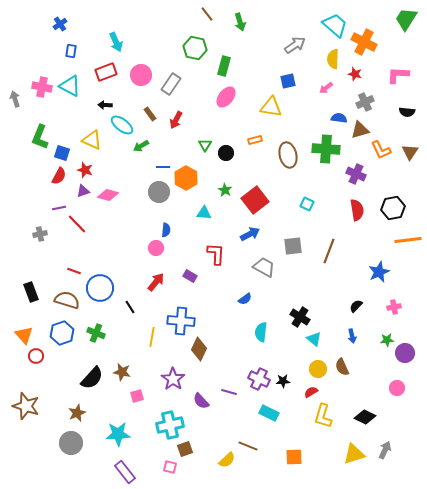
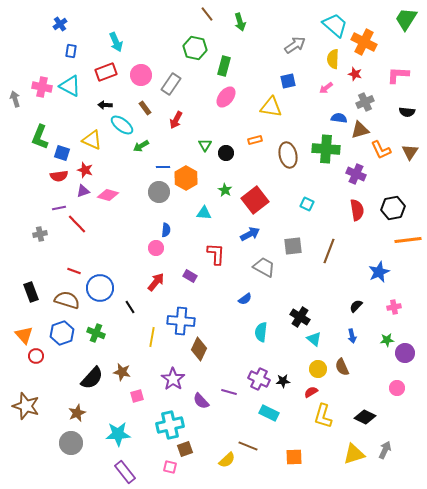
brown rectangle at (150, 114): moved 5 px left, 6 px up
red semicircle at (59, 176): rotated 54 degrees clockwise
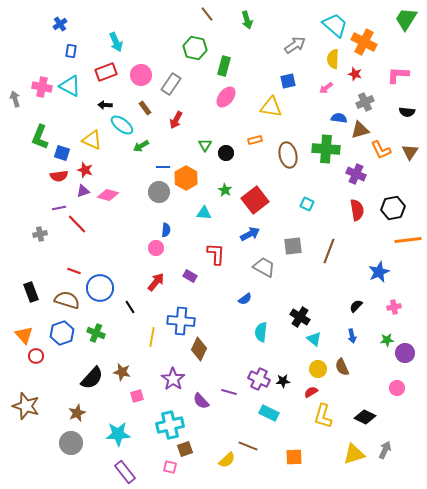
green arrow at (240, 22): moved 7 px right, 2 px up
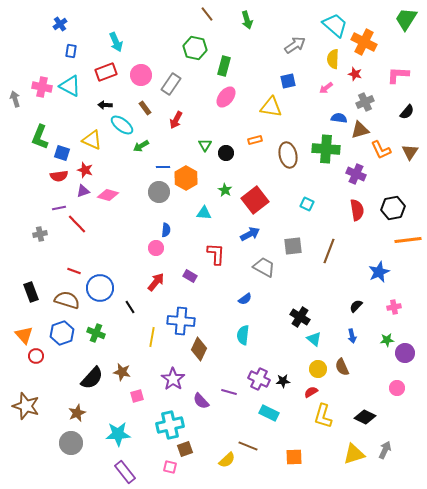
black semicircle at (407, 112): rotated 56 degrees counterclockwise
cyan semicircle at (261, 332): moved 18 px left, 3 px down
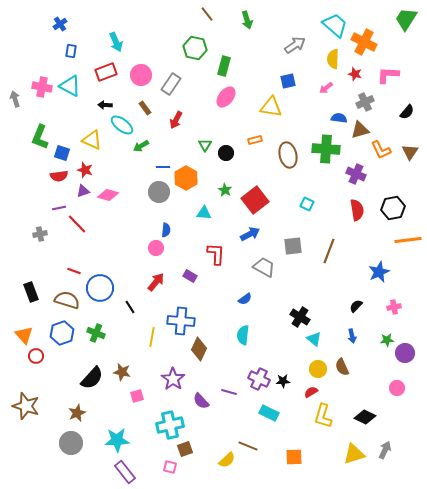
pink L-shape at (398, 75): moved 10 px left
cyan star at (118, 434): moved 1 px left, 6 px down
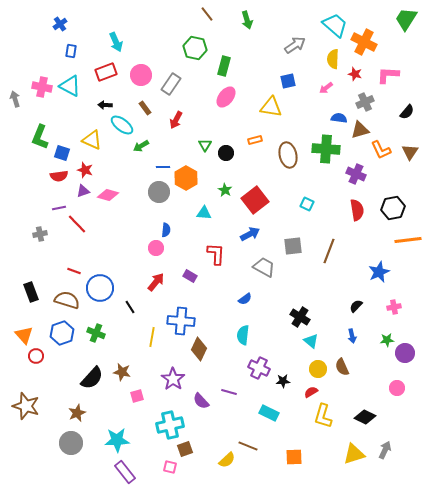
cyan triangle at (314, 339): moved 3 px left, 2 px down
purple cross at (259, 379): moved 11 px up
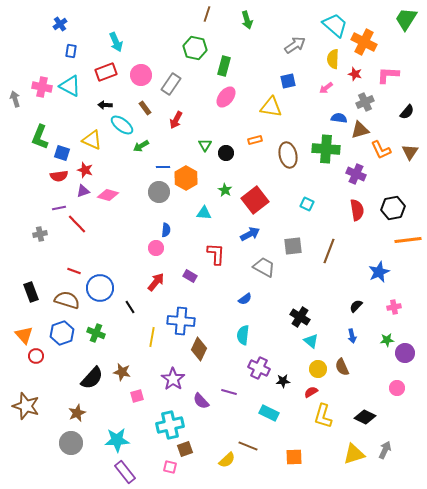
brown line at (207, 14): rotated 56 degrees clockwise
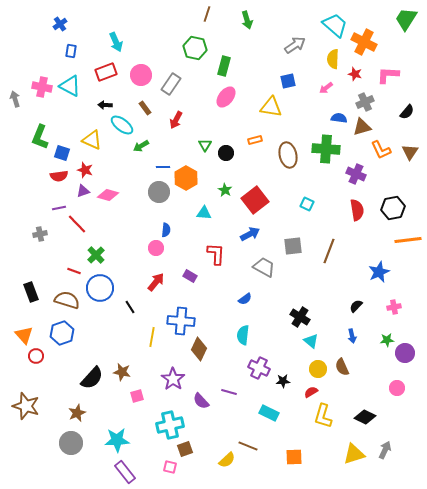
brown triangle at (360, 130): moved 2 px right, 3 px up
green cross at (96, 333): moved 78 px up; rotated 24 degrees clockwise
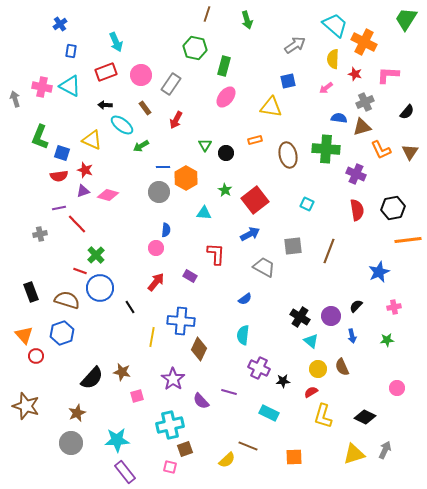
red line at (74, 271): moved 6 px right
purple circle at (405, 353): moved 74 px left, 37 px up
